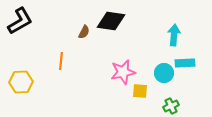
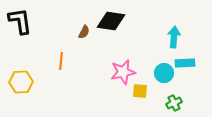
black L-shape: rotated 68 degrees counterclockwise
cyan arrow: moved 2 px down
green cross: moved 3 px right, 3 px up
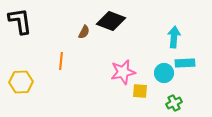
black diamond: rotated 12 degrees clockwise
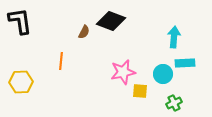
cyan circle: moved 1 px left, 1 px down
